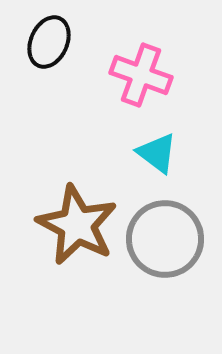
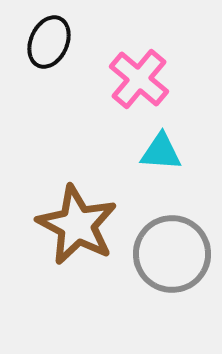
pink cross: moved 2 px left, 4 px down; rotated 20 degrees clockwise
cyan triangle: moved 4 px right, 1 px up; rotated 33 degrees counterclockwise
gray circle: moved 7 px right, 15 px down
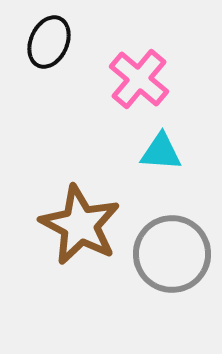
brown star: moved 3 px right
